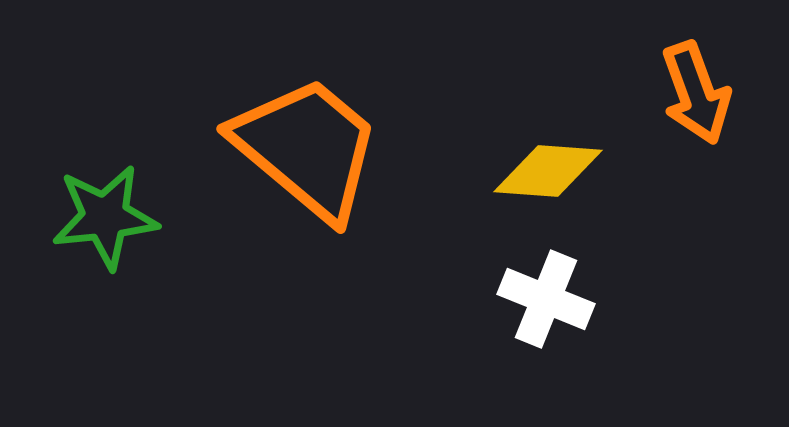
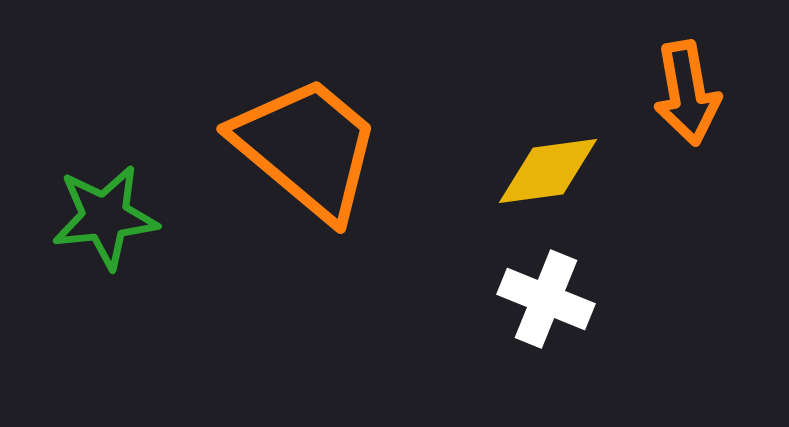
orange arrow: moved 9 px left; rotated 10 degrees clockwise
yellow diamond: rotated 12 degrees counterclockwise
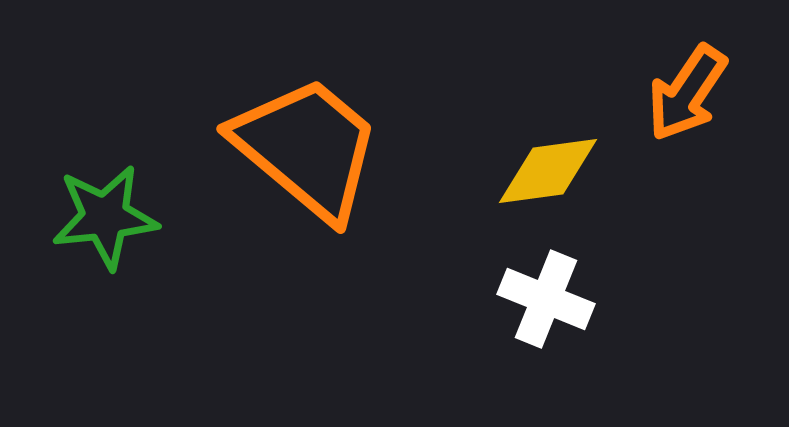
orange arrow: rotated 44 degrees clockwise
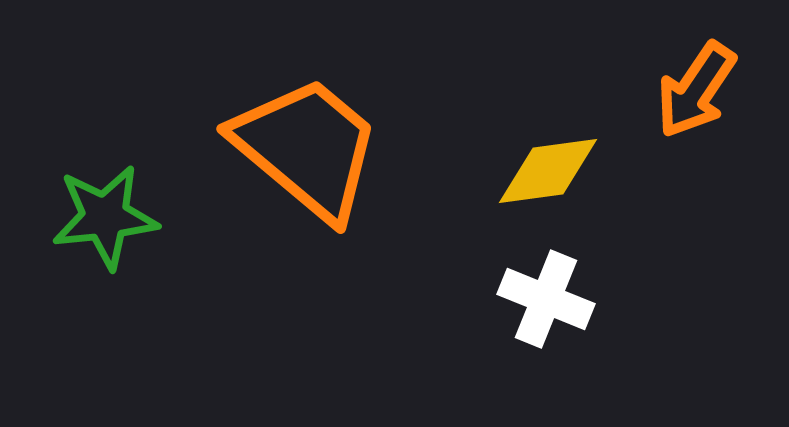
orange arrow: moved 9 px right, 3 px up
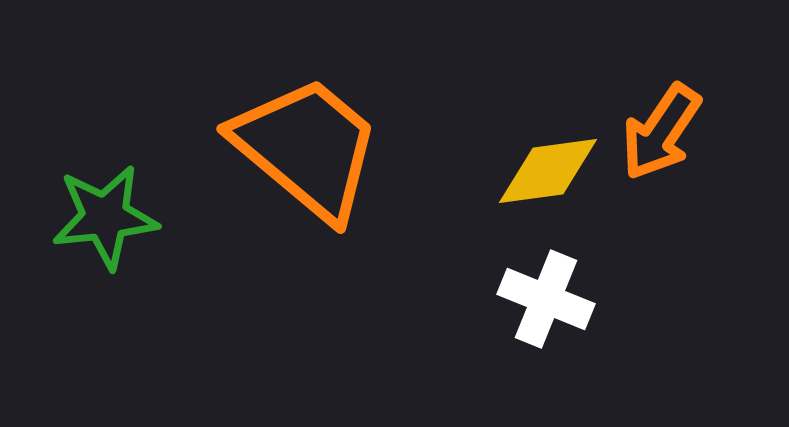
orange arrow: moved 35 px left, 42 px down
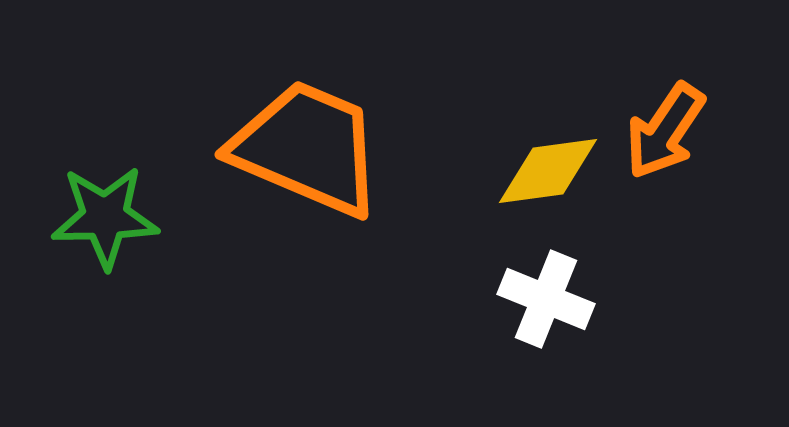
orange arrow: moved 4 px right, 1 px up
orange trapezoid: rotated 17 degrees counterclockwise
green star: rotated 5 degrees clockwise
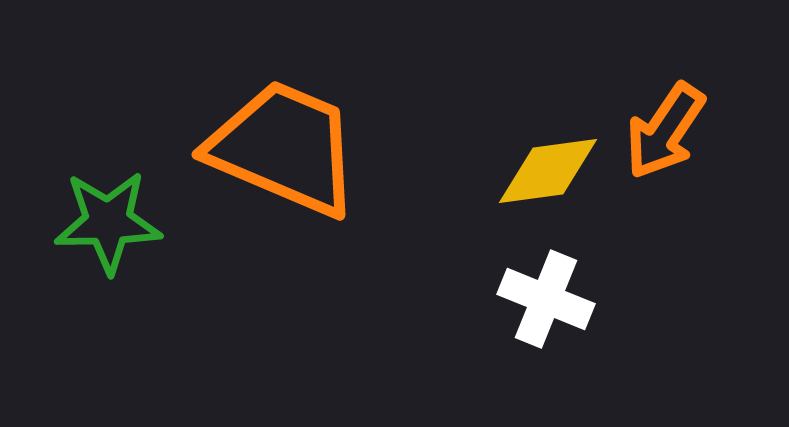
orange trapezoid: moved 23 px left
green star: moved 3 px right, 5 px down
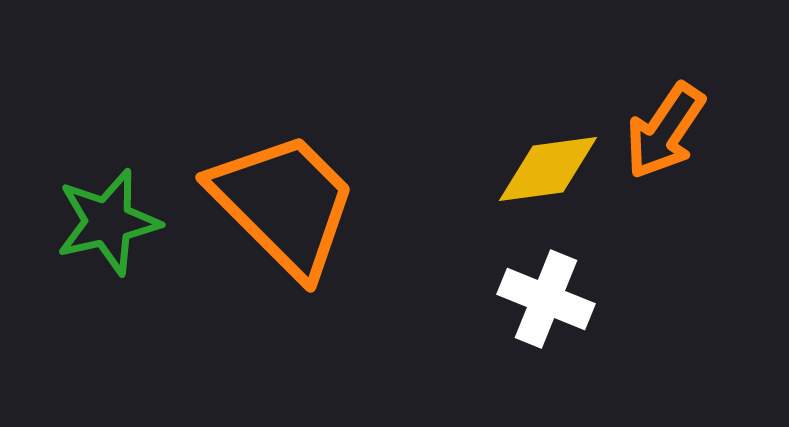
orange trapezoid: moved 56 px down; rotated 22 degrees clockwise
yellow diamond: moved 2 px up
green star: rotated 12 degrees counterclockwise
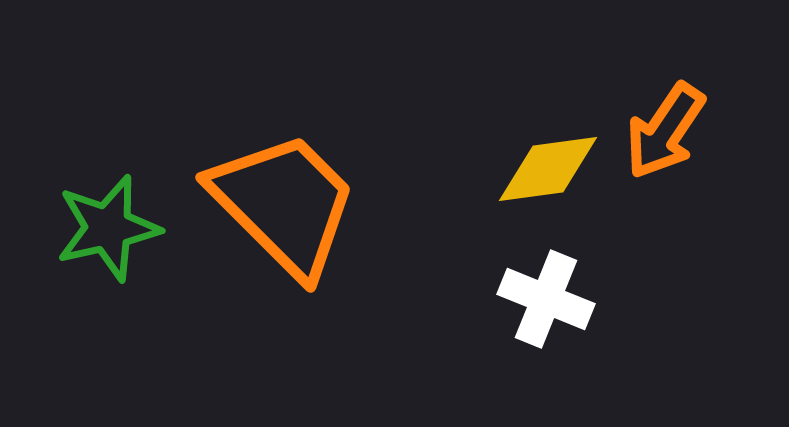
green star: moved 6 px down
